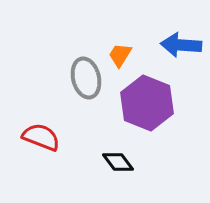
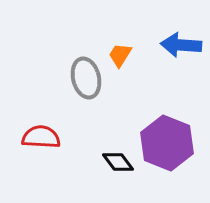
purple hexagon: moved 20 px right, 40 px down
red semicircle: rotated 18 degrees counterclockwise
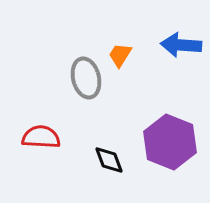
purple hexagon: moved 3 px right, 1 px up
black diamond: moved 9 px left, 2 px up; rotated 16 degrees clockwise
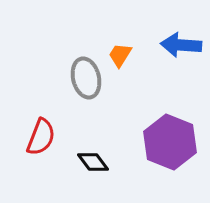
red semicircle: rotated 108 degrees clockwise
black diamond: moved 16 px left, 2 px down; rotated 16 degrees counterclockwise
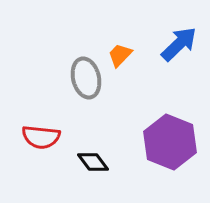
blue arrow: moved 2 px left, 1 px up; rotated 132 degrees clockwise
orange trapezoid: rotated 12 degrees clockwise
red semicircle: rotated 75 degrees clockwise
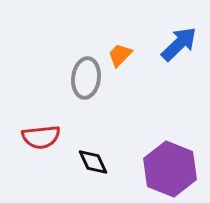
gray ellipse: rotated 21 degrees clockwise
red semicircle: rotated 12 degrees counterclockwise
purple hexagon: moved 27 px down
black diamond: rotated 12 degrees clockwise
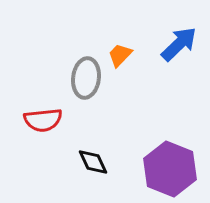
red semicircle: moved 2 px right, 17 px up
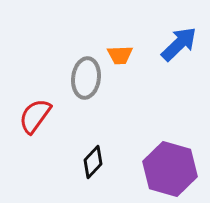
orange trapezoid: rotated 136 degrees counterclockwise
red semicircle: moved 8 px left, 4 px up; rotated 132 degrees clockwise
black diamond: rotated 68 degrees clockwise
purple hexagon: rotated 6 degrees counterclockwise
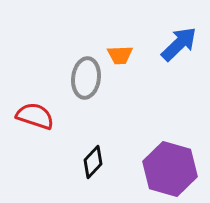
red semicircle: rotated 72 degrees clockwise
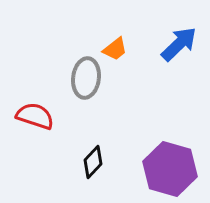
orange trapezoid: moved 5 px left, 6 px up; rotated 36 degrees counterclockwise
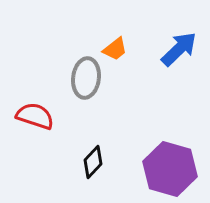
blue arrow: moved 5 px down
